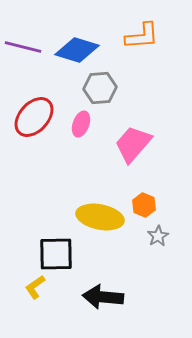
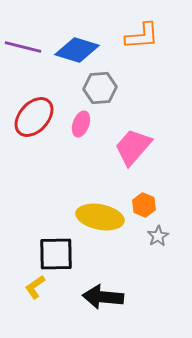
pink trapezoid: moved 3 px down
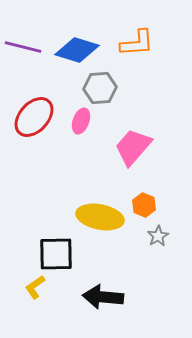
orange L-shape: moved 5 px left, 7 px down
pink ellipse: moved 3 px up
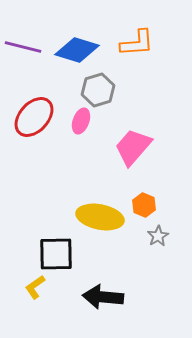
gray hexagon: moved 2 px left, 2 px down; rotated 12 degrees counterclockwise
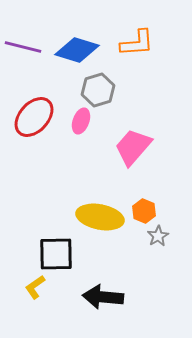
orange hexagon: moved 6 px down
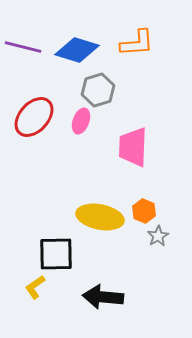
pink trapezoid: rotated 39 degrees counterclockwise
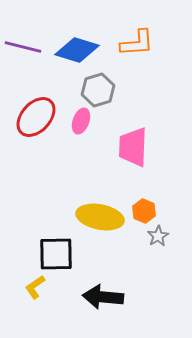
red ellipse: moved 2 px right
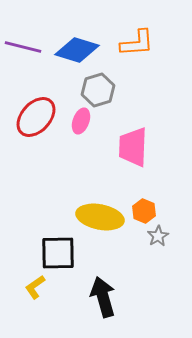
black square: moved 2 px right, 1 px up
black arrow: rotated 69 degrees clockwise
